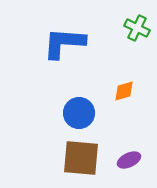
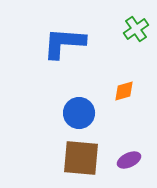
green cross: moved 1 px left, 1 px down; rotated 30 degrees clockwise
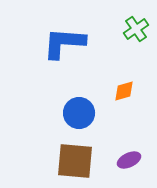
brown square: moved 6 px left, 3 px down
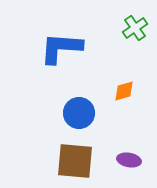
green cross: moved 1 px left, 1 px up
blue L-shape: moved 3 px left, 5 px down
purple ellipse: rotated 35 degrees clockwise
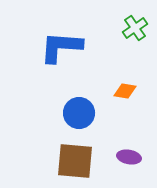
blue L-shape: moved 1 px up
orange diamond: moved 1 px right; rotated 25 degrees clockwise
purple ellipse: moved 3 px up
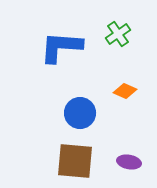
green cross: moved 17 px left, 6 px down
orange diamond: rotated 15 degrees clockwise
blue circle: moved 1 px right
purple ellipse: moved 5 px down
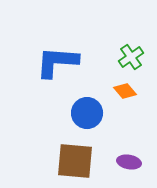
green cross: moved 13 px right, 23 px down
blue L-shape: moved 4 px left, 15 px down
orange diamond: rotated 25 degrees clockwise
blue circle: moved 7 px right
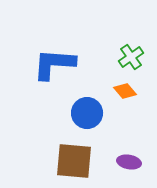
blue L-shape: moved 3 px left, 2 px down
brown square: moved 1 px left
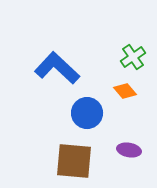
green cross: moved 2 px right
blue L-shape: moved 3 px right, 4 px down; rotated 39 degrees clockwise
purple ellipse: moved 12 px up
